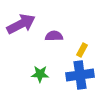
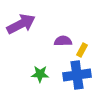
purple semicircle: moved 9 px right, 5 px down
blue cross: moved 3 px left
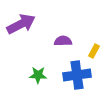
yellow rectangle: moved 12 px right, 1 px down
green star: moved 2 px left, 1 px down
